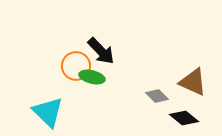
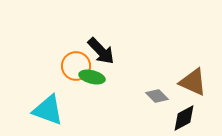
cyan triangle: moved 2 px up; rotated 24 degrees counterclockwise
black diamond: rotated 68 degrees counterclockwise
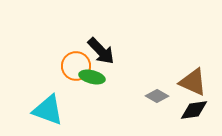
gray diamond: rotated 15 degrees counterclockwise
black diamond: moved 10 px right, 8 px up; rotated 20 degrees clockwise
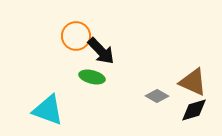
orange circle: moved 30 px up
black diamond: rotated 8 degrees counterclockwise
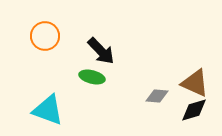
orange circle: moved 31 px left
brown triangle: moved 2 px right, 1 px down
gray diamond: rotated 25 degrees counterclockwise
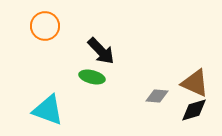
orange circle: moved 10 px up
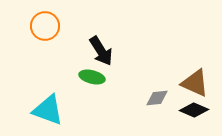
black arrow: rotated 12 degrees clockwise
gray diamond: moved 2 px down; rotated 10 degrees counterclockwise
black diamond: rotated 40 degrees clockwise
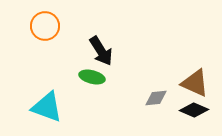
gray diamond: moved 1 px left
cyan triangle: moved 1 px left, 3 px up
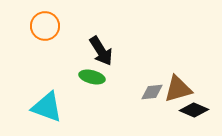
brown triangle: moved 17 px left, 6 px down; rotated 40 degrees counterclockwise
gray diamond: moved 4 px left, 6 px up
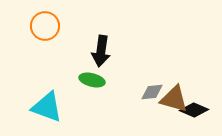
black arrow: rotated 40 degrees clockwise
green ellipse: moved 3 px down
brown triangle: moved 4 px left, 10 px down; rotated 32 degrees clockwise
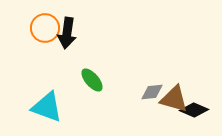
orange circle: moved 2 px down
black arrow: moved 34 px left, 18 px up
green ellipse: rotated 35 degrees clockwise
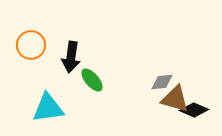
orange circle: moved 14 px left, 17 px down
black arrow: moved 4 px right, 24 px down
gray diamond: moved 10 px right, 10 px up
brown triangle: moved 1 px right
cyan triangle: moved 1 px right, 1 px down; rotated 28 degrees counterclockwise
